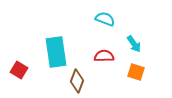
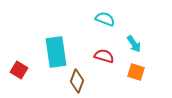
red semicircle: rotated 18 degrees clockwise
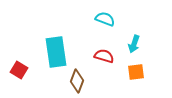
cyan arrow: rotated 54 degrees clockwise
orange square: rotated 24 degrees counterclockwise
